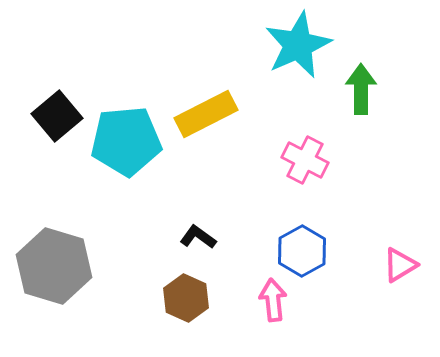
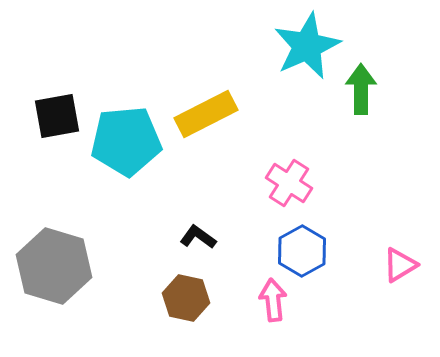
cyan star: moved 9 px right, 1 px down
black square: rotated 30 degrees clockwise
pink cross: moved 16 px left, 23 px down; rotated 6 degrees clockwise
brown hexagon: rotated 12 degrees counterclockwise
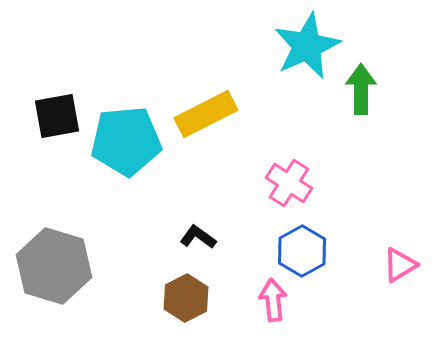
brown hexagon: rotated 21 degrees clockwise
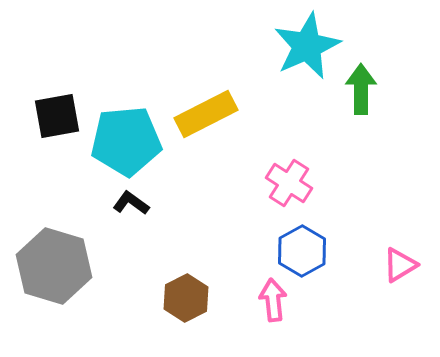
black L-shape: moved 67 px left, 34 px up
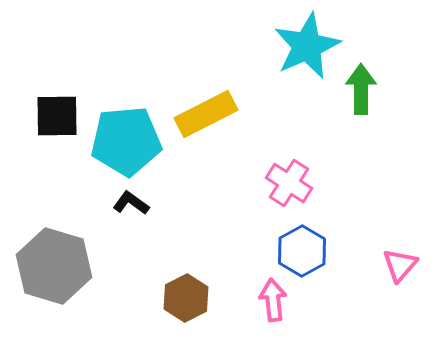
black square: rotated 9 degrees clockwise
pink triangle: rotated 18 degrees counterclockwise
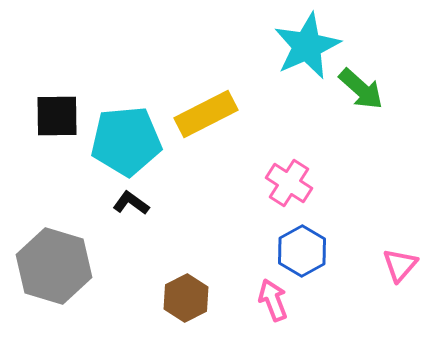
green arrow: rotated 132 degrees clockwise
pink arrow: rotated 15 degrees counterclockwise
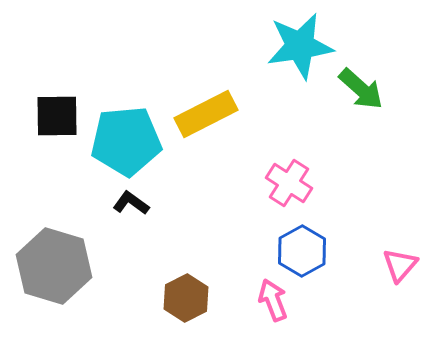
cyan star: moved 7 px left; rotated 16 degrees clockwise
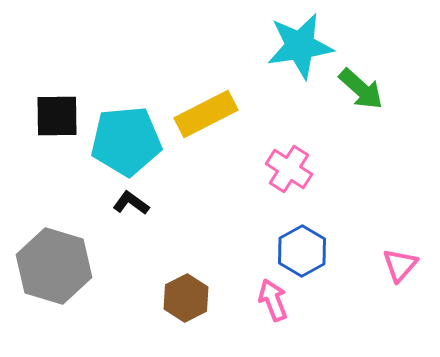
pink cross: moved 14 px up
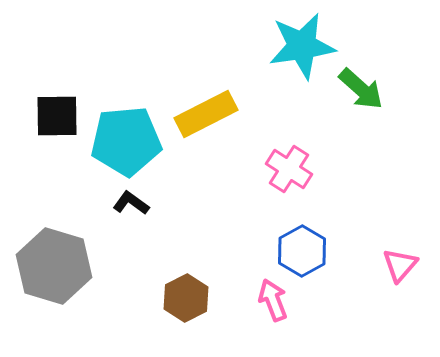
cyan star: moved 2 px right
